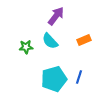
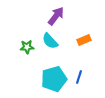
green star: moved 1 px right
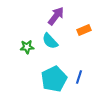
orange rectangle: moved 10 px up
cyan pentagon: rotated 10 degrees counterclockwise
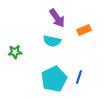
purple arrow: moved 1 px right, 2 px down; rotated 108 degrees clockwise
cyan semicircle: moved 2 px right; rotated 36 degrees counterclockwise
green star: moved 12 px left, 5 px down
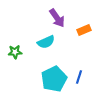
cyan semicircle: moved 6 px left, 1 px down; rotated 36 degrees counterclockwise
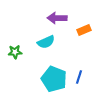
purple arrow: rotated 126 degrees clockwise
cyan pentagon: rotated 25 degrees counterclockwise
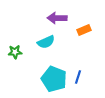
blue line: moved 1 px left
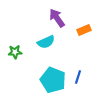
purple arrow: rotated 54 degrees clockwise
cyan pentagon: moved 1 px left, 1 px down
